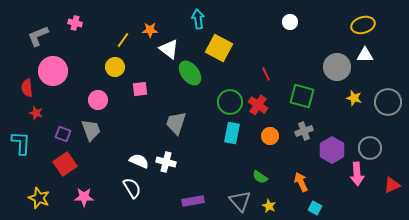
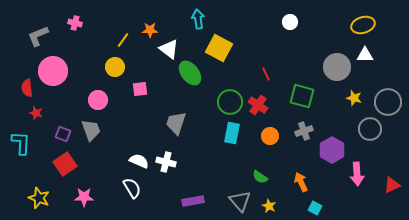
gray circle at (370, 148): moved 19 px up
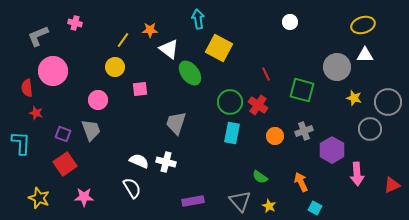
green square at (302, 96): moved 6 px up
orange circle at (270, 136): moved 5 px right
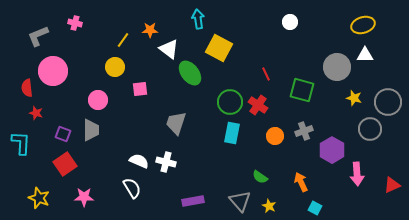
gray trapezoid at (91, 130): rotated 20 degrees clockwise
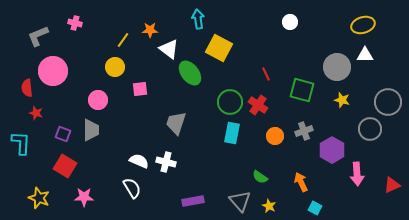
yellow star at (354, 98): moved 12 px left, 2 px down
red square at (65, 164): moved 2 px down; rotated 25 degrees counterclockwise
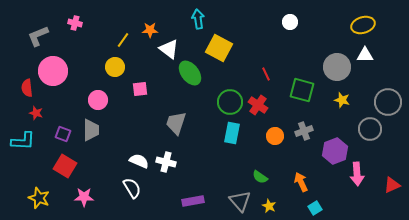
cyan L-shape at (21, 143): moved 2 px right, 2 px up; rotated 90 degrees clockwise
purple hexagon at (332, 150): moved 3 px right, 1 px down; rotated 10 degrees clockwise
cyan square at (315, 208): rotated 32 degrees clockwise
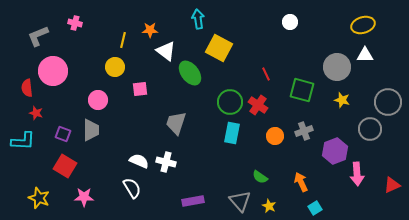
yellow line at (123, 40): rotated 21 degrees counterclockwise
white triangle at (169, 49): moved 3 px left, 2 px down
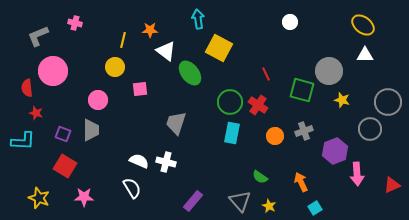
yellow ellipse at (363, 25): rotated 55 degrees clockwise
gray circle at (337, 67): moved 8 px left, 4 px down
purple rectangle at (193, 201): rotated 40 degrees counterclockwise
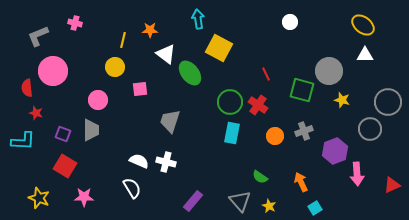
white triangle at (166, 51): moved 3 px down
gray trapezoid at (176, 123): moved 6 px left, 2 px up
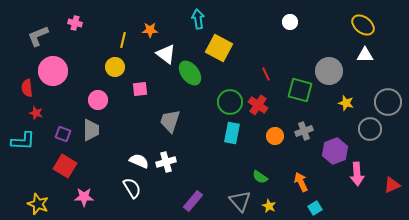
green square at (302, 90): moved 2 px left
yellow star at (342, 100): moved 4 px right, 3 px down
white cross at (166, 162): rotated 30 degrees counterclockwise
yellow star at (39, 198): moved 1 px left, 6 px down
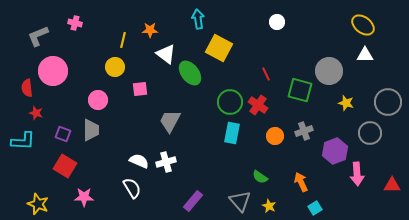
white circle at (290, 22): moved 13 px left
gray trapezoid at (170, 121): rotated 10 degrees clockwise
gray circle at (370, 129): moved 4 px down
red triangle at (392, 185): rotated 24 degrees clockwise
